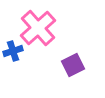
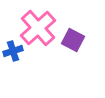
purple square: moved 25 px up; rotated 35 degrees counterclockwise
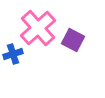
blue cross: moved 3 px down
